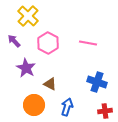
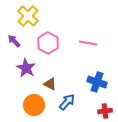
blue arrow: moved 5 px up; rotated 24 degrees clockwise
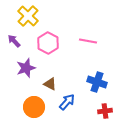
pink line: moved 2 px up
purple star: rotated 24 degrees clockwise
orange circle: moved 2 px down
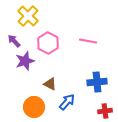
purple star: moved 1 px left, 7 px up
blue cross: rotated 24 degrees counterclockwise
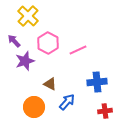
pink line: moved 10 px left, 9 px down; rotated 36 degrees counterclockwise
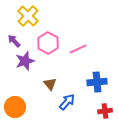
pink line: moved 1 px up
brown triangle: rotated 24 degrees clockwise
orange circle: moved 19 px left
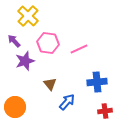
pink hexagon: rotated 20 degrees counterclockwise
pink line: moved 1 px right
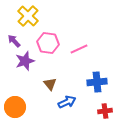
blue arrow: rotated 24 degrees clockwise
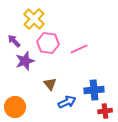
yellow cross: moved 6 px right, 3 px down
blue cross: moved 3 px left, 8 px down
